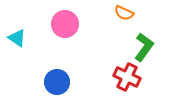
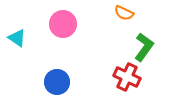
pink circle: moved 2 px left
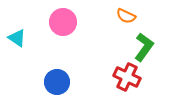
orange semicircle: moved 2 px right, 3 px down
pink circle: moved 2 px up
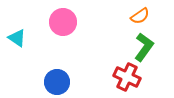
orange semicircle: moved 14 px right; rotated 60 degrees counterclockwise
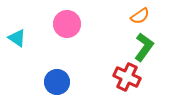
pink circle: moved 4 px right, 2 px down
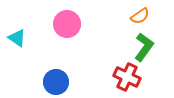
blue circle: moved 1 px left
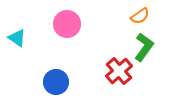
red cross: moved 8 px left, 6 px up; rotated 24 degrees clockwise
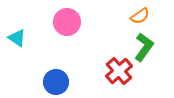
pink circle: moved 2 px up
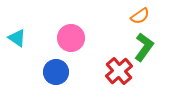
pink circle: moved 4 px right, 16 px down
blue circle: moved 10 px up
